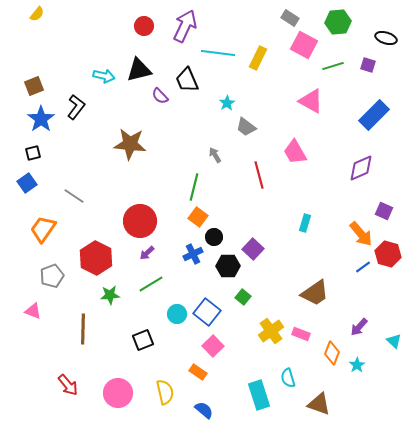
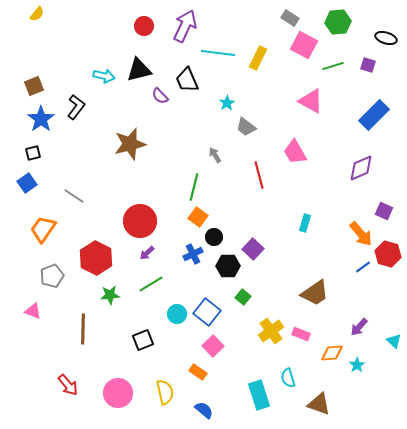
brown star at (130, 144): rotated 20 degrees counterclockwise
orange diamond at (332, 353): rotated 65 degrees clockwise
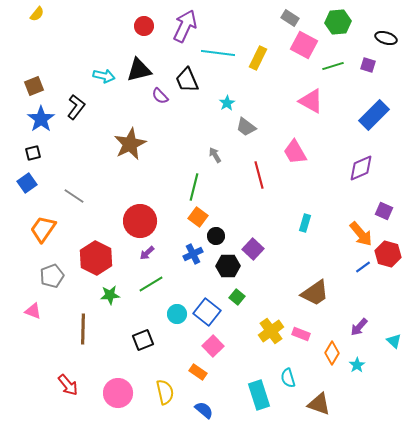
brown star at (130, 144): rotated 12 degrees counterclockwise
black circle at (214, 237): moved 2 px right, 1 px up
green square at (243, 297): moved 6 px left
orange diamond at (332, 353): rotated 55 degrees counterclockwise
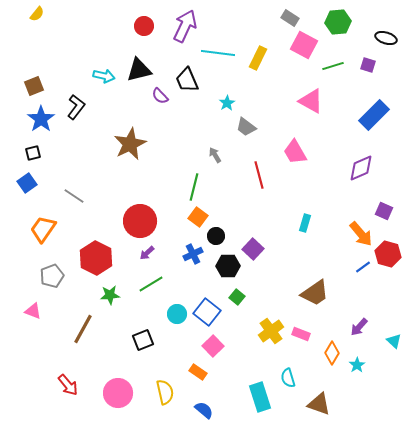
brown line at (83, 329): rotated 28 degrees clockwise
cyan rectangle at (259, 395): moved 1 px right, 2 px down
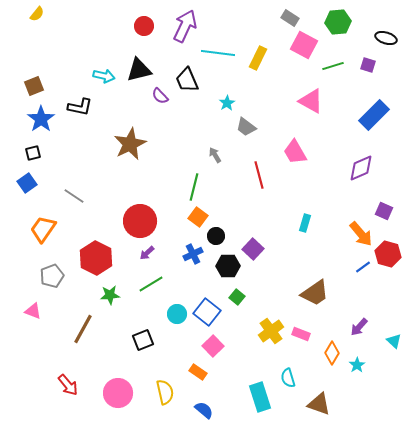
black L-shape at (76, 107): moved 4 px right; rotated 65 degrees clockwise
